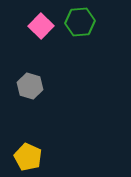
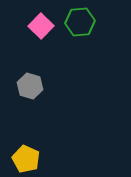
yellow pentagon: moved 2 px left, 2 px down
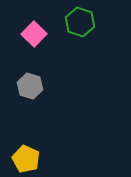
green hexagon: rotated 24 degrees clockwise
pink square: moved 7 px left, 8 px down
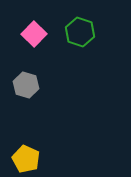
green hexagon: moved 10 px down
gray hexagon: moved 4 px left, 1 px up
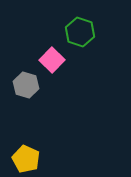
pink square: moved 18 px right, 26 px down
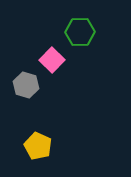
green hexagon: rotated 20 degrees counterclockwise
yellow pentagon: moved 12 px right, 13 px up
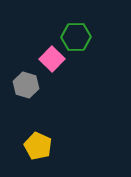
green hexagon: moved 4 px left, 5 px down
pink square: moved 1 px up
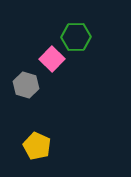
yellow pentagon: moved 1 px left
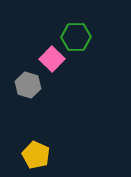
gray hexagon: moved 2 px right
yellow pentagon: moved 1 px left, 9 px down
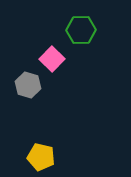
green hexagon: moved 5 px right, 7 px up
yellow pentagon: moved 5 px right, 2 px down; rotated 12 degrees counterclockwise
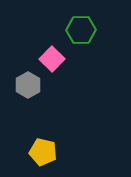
gray hexagon: rotated 15 degrees clockwise
yellow pentagon: moved 2 px right, 5 px up
